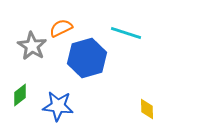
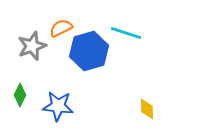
gray star: rotated 20 degrees clockwise
blue hexagon: moved 2 px right, 7 px up
green diamond: rotated 25 degrees counterclockwise
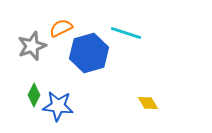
blue hexagon: moved 2 px down
green diamond: moved 14 px right
yellow diamond: moved 1 px right, 6 px up; rotated 30 degrees counterclockwise
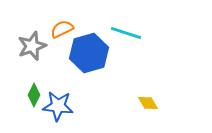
orange semicircle: moved 1 px right, 1 px down
